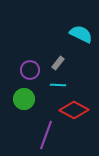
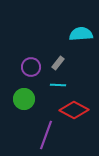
cyan semicircle: rotated 30 degrees counterclockwise
purple circle: moved 1 px right, 3 px up
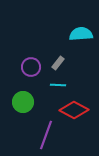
green circle: moved 1 px left, 3 px down
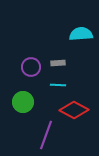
gray rectangle: rotated 48 degrees clockwise
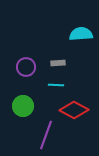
purple circle: moved 5 px left
cyan line: moved 2 px left
green circle: moved 4 px down
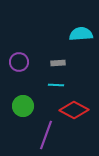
purple circle: moved 7 px left, 5 px up
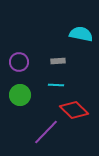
cyan semicircle: rotated 15 degrees clockwise
gray rectangle: moved 2 px up
green circle: moved 3 px left, 11 px up
red diamond: rotated 16 degrees clockwise
purple line: moved 3 px up; rotated 24 degrees clockwise
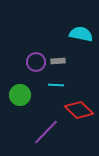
purple circle: moved 17 px right
red diamond: moved 5 px right
